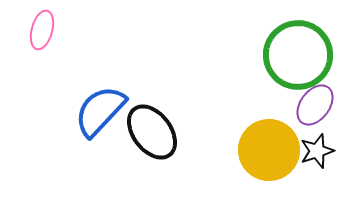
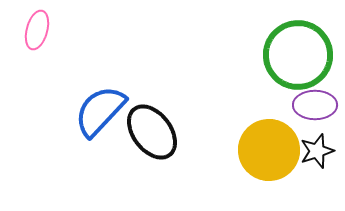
pink ellipse: moved 5 px left
purple ellipse: rotated 54 degrees clockwise
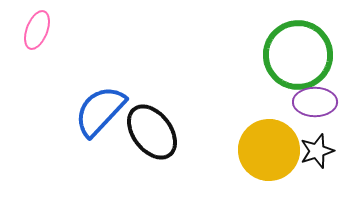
pink ellipse: rotated 6 degrees clockwise
purple ellipse: moved 3 px up
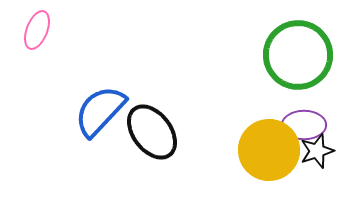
purple ellipse: moved 11 px left, 23 px down
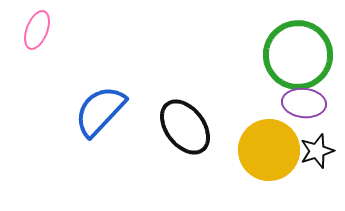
purple ellipse: moved 22 px up; rotated 6 degrees clockwise
black ellipse: moved 33 px right, 5 px up
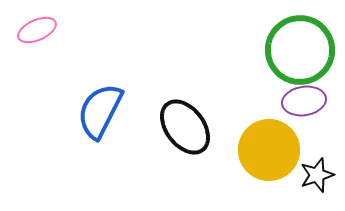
pink ellipse: rotated 45 degrees clockwise
green circle: moved 2 px right, 5 px up
purple ellipse: moved 2 px up; rotated 15 degrees counterclockwise
blue semicircle: rotated 16 degrees counterclockwise
black star: moved 24 px down
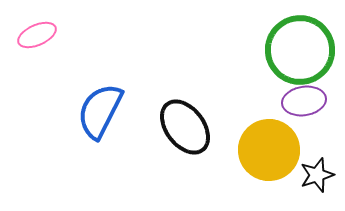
pink ellipse: moved 5 px down
